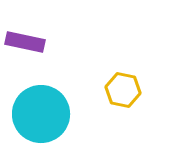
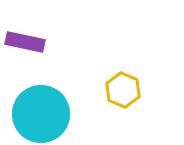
yellow hexagon: rotated 12 degrees clockwise
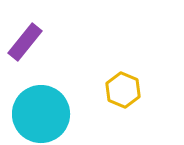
purple rectangle: rotated 63 degrees counterclockwise
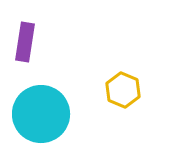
purple rectangle: rotated 30 degrees counterclockwise
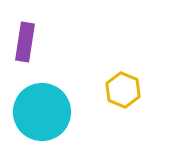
cyan circle: moved 1 px right, 2 px up
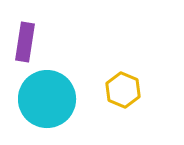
cyan circle: moved 5 px right, 13 px up
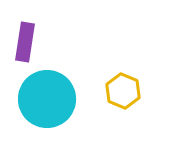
yellow hexagon: moved 1 px down
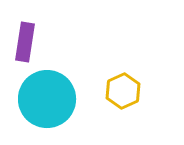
yellow hexagon: rotated 12 degrees clockwise
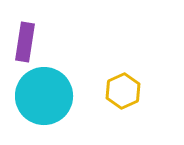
cyan circle: moved 3 px left, 3 px up
